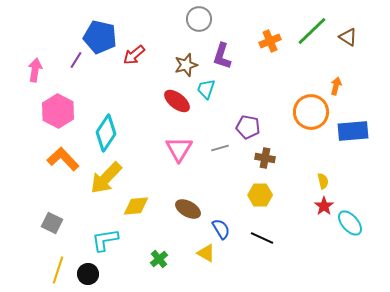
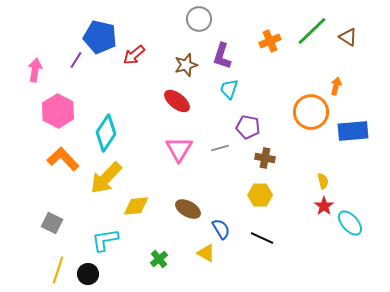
cyan trapezoid: moved 23 px right
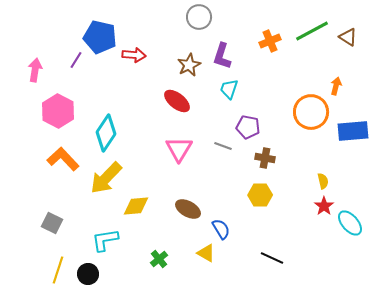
gray circle: moved 2 px up
green line: rotated 16 degrees clockwise
red arrow: rotated 135 degrees counterclockwise
brown star: moved 3 px right; rotated 10 degrees counterclockwise
gray line: moved 3 px right, 2 px up; rotated 36 degrees clockwise
black line: moved 10 px right, 20 px down
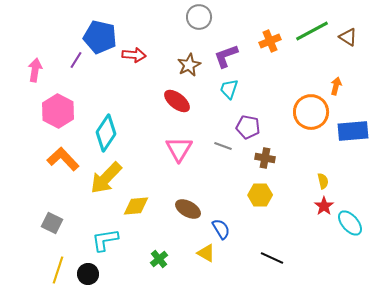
purple L-shape: moved 4 px right; rotated 52 degrees clockwise
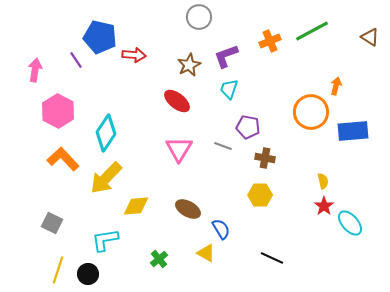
brown triangle: moved 22 px right
purple line: rotated 66 degrees counterclockwise
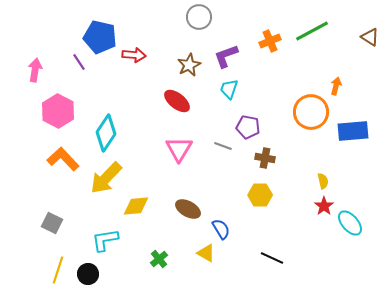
purple line: moved 3 px right, 2 px down
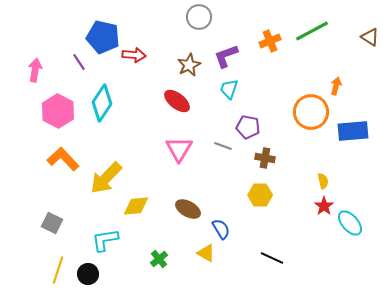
blue pentagon: moved 3 px right
cyan diamond: moved 4 px left, 30 px up
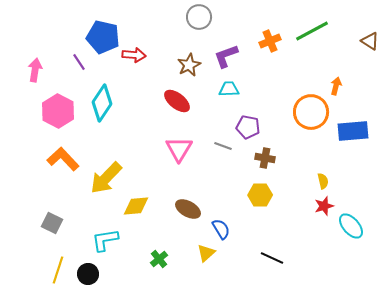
brown triangle: moved 4 px down
cyan trapezoid: rotated 70 degrees clockwise
red star: rotated 18 degrees clockwise
cyan ellipse: moved 1 px right, 3 px down
yellow triangle: rotated 48 degrees clockwise
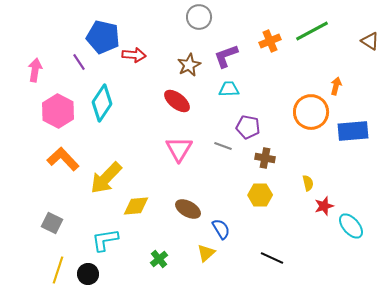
yellow semicircle: moved 15 px left, 2 px down
